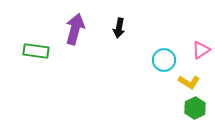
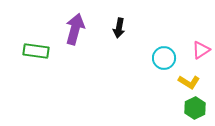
cyan circle: moved 2 px up
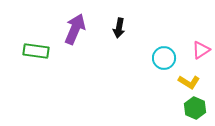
purple arrow: rotated 8 degrees clockwise
green hexagon: rotated 10 degrees counterclockwise
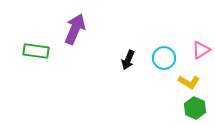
black arrow: moved 9 px right, 32 px down; rotated 12 degrees clockwise
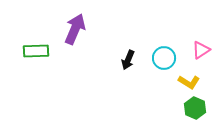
green rectangle: rotated 10 degrees counterclockwise
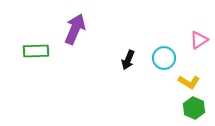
pink triangle: moved 2 px left, 10 px up
green hexagon: moved 1 px left
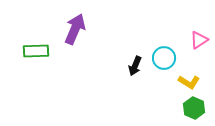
black arrow: moved 7 px right, 6 px down
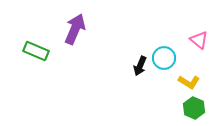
pink triangle: rotated 48 degrees counterclockwise
green rectangle: rotated 25 degrees clockwise
black arrow: moved 5 px right
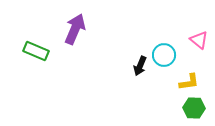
cyan circle: moved 3 px up
yellow L-shape: rotated 40 degrees counterclockwise
green hexagon: rotated 20 degrees counterclockwise
